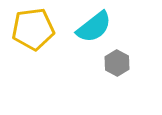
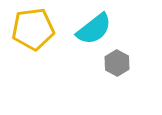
cyan semicircle: moved 2 px down
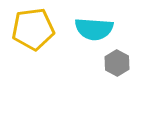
cyan semicircle: rotated 42 degrees clockwise
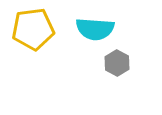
cyan semicircle: moved 1 px right
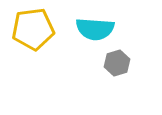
gray hexagon: rotated 15 degrees clockwise
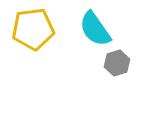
cyan semicircle: rotated 51 degrees clockwise
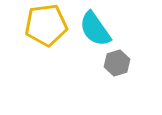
yellow pentagon: moved 13 px right, 4 px up
